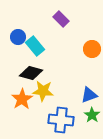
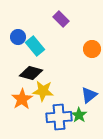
blue triangle: rotated 18 degrees counterclockwise
green star: moved 13 px left
blue cross: moved 2 px left, 3 px up; rotated 10 degrees counterclockwise
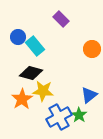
blue cross: rotated 25 degrees counterclockwise
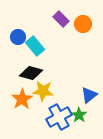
orange circle: moved 9 px left, 25 px up
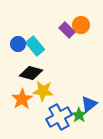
purple rectangle: moved 6 px right, 11 px down
orange circle: moved 2 px left, 1 px down
blue circle: moved 7 px down
blue triangle: moved 9 px down
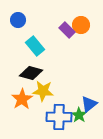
blue circle: moved 24 px up
blue cross: rotated 30 degrees clockwise
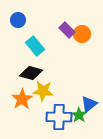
orange circle: moved 1 px right, 9 px down
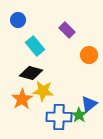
orange circle: moved 7 px right, 21 px down
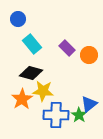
blue circle: moved 1 px up
purple rectangle: moved 18 px down
cyan rectangle: moved 3 px left, 2 px up
blue cross: moved 3 px left, 2 px up
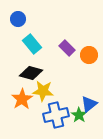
blue cross: rotated 15 degrees counterclockwise
